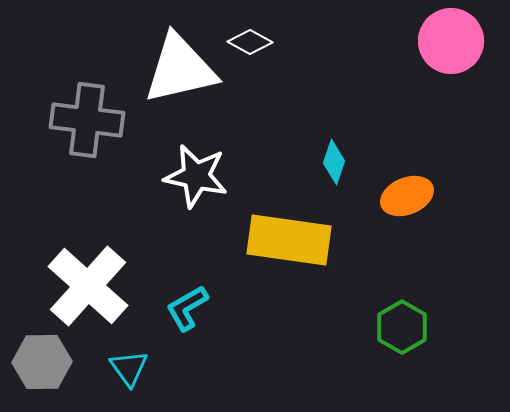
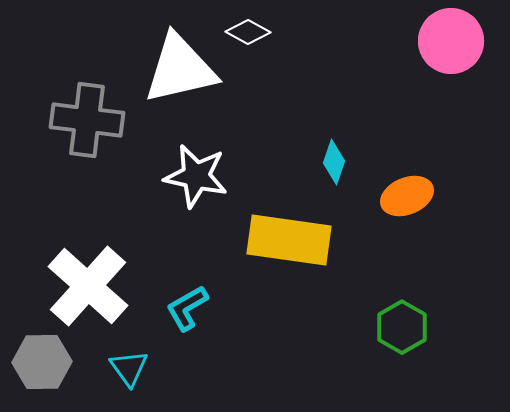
white diamond: moved 2 px left, 10 px up
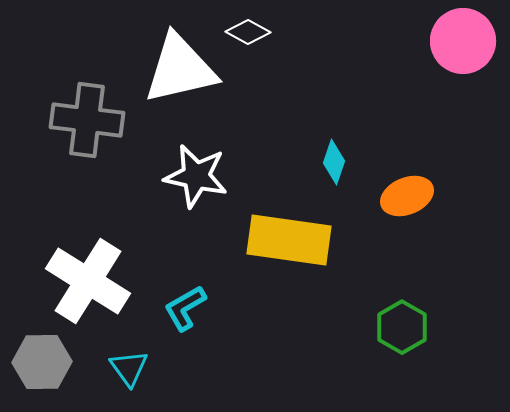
pink circle: moved 12 px right
white cross: moved 5 px up; rotated 10 degrees counterclockwise
cyan L-shape: moved 2 px left
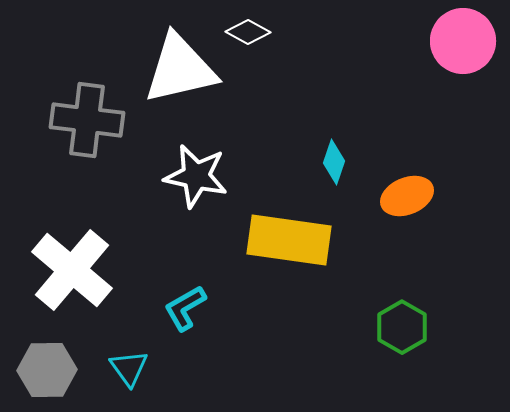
white cross: moved 16 px left, 11 px up; rotated 8 degrees clockwise
gray hexagon: moved 5 px right, 8 px down
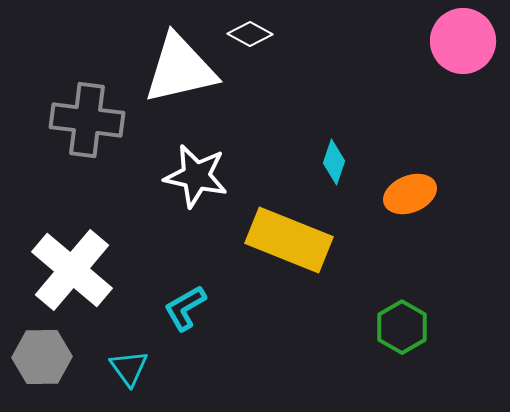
white diamond: moved 2 px right, 2 px down
orange ellipse: moved 3 px right, 2 px up
yellow rectangle: rotated 14 degrees clockwise
gray hexagon: moved 5 px left, 13 px up
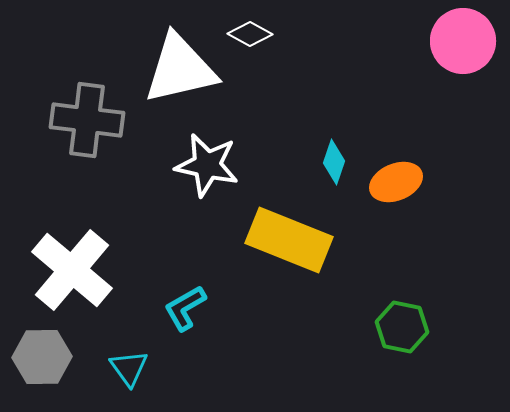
white star: moved 11 px right, 11 px up
orange ellipse: moved 14 px left, 12 px up
green hexagon: rotated 18 degrees counterclockwise
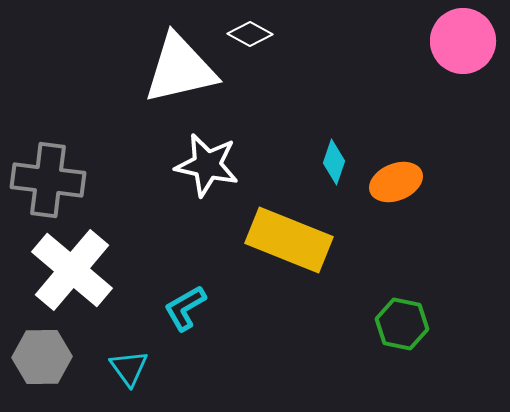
gray cross: moved 39 px left, 60 px down
green hexagon: moved 3 px up
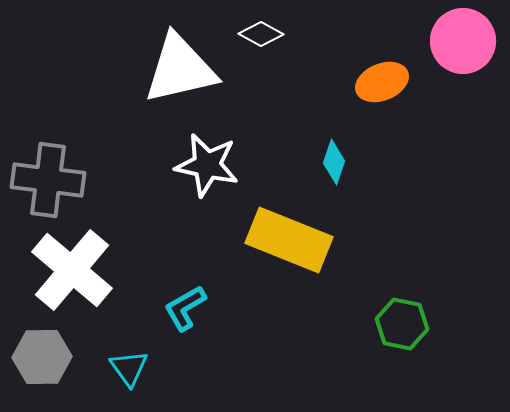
white diamond: moved 11 px right
orange ellipse: moved 14 px left, 100 px up
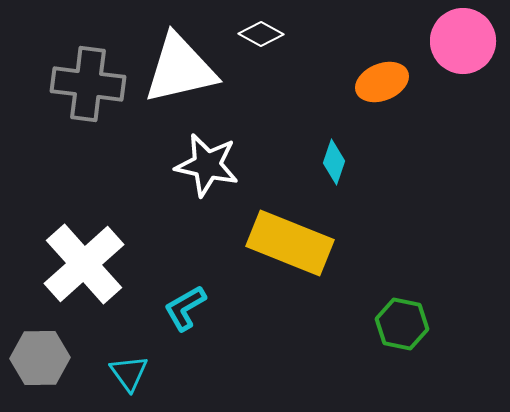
gray cross: moved 40 px right, 96 px up
yellow rectangle: moved 1 px right, 3 px down
white cross: moved 12 px right, 6 px up; rotated 8 degrees clockwise
gray hexagon: moved 2 px left, 1 px down
cyan triangle: moved 5 px down
